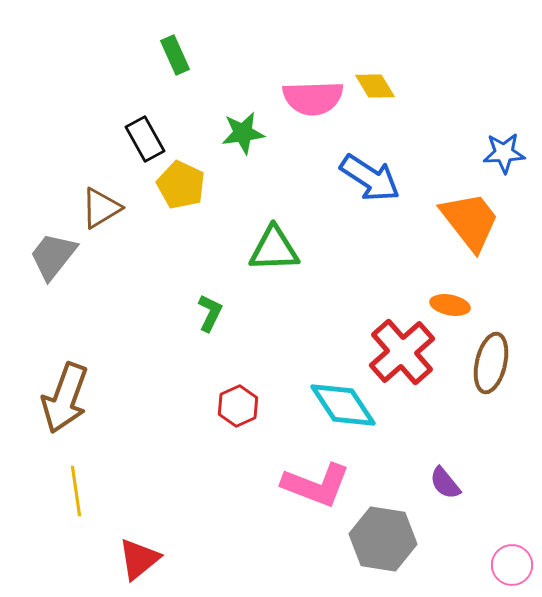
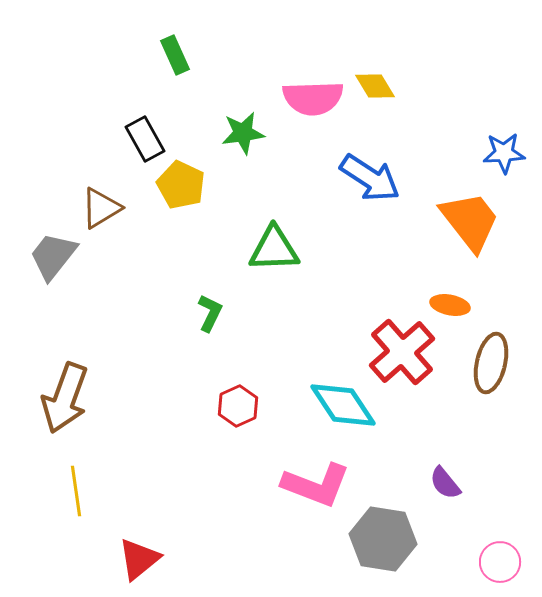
pink circle: moved 12 px left, 3 px up
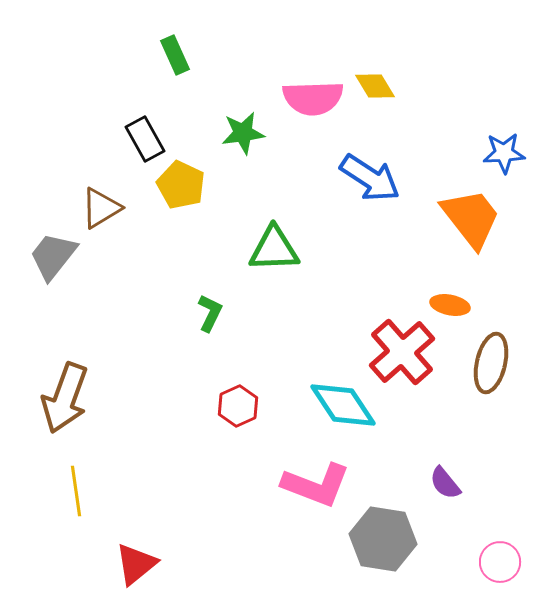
orange trapezoid: moved 1 px right, 3 px up
red triangle: moved 3 px left, 5 px down
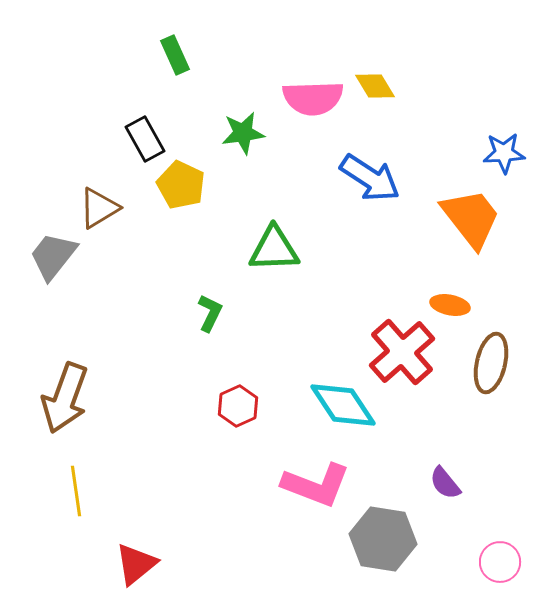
brown triangle: moved 2 px left
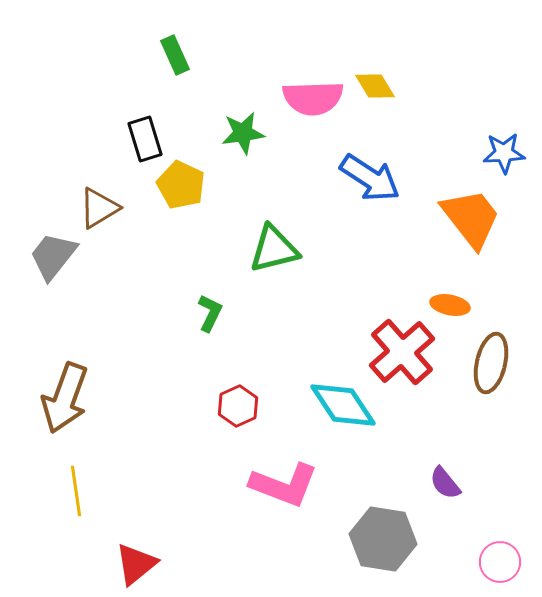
black rectangle: rotated 12 degrees clockwise
green triangle: rotated 12 degrees counterclockwise
pink L-shape: moved 32 px left
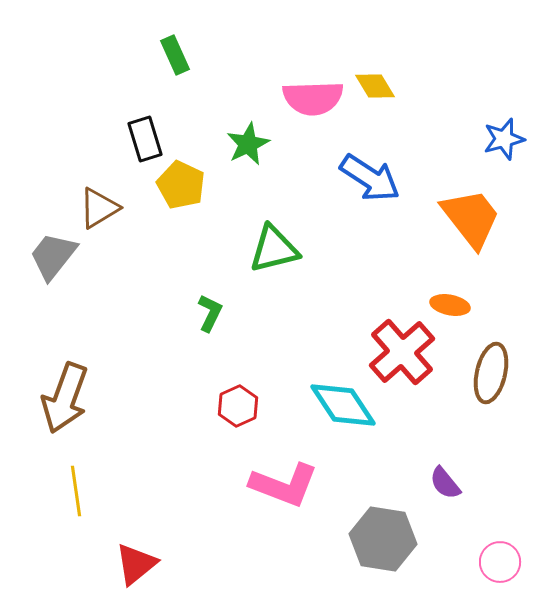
green star: moved 5 px right, 11 px down; rotated 18 degrees counterclockwise
blue star: moved 14 px up; rotated 12 degrees counterclockwise
brown ellipse: moved 10 px down
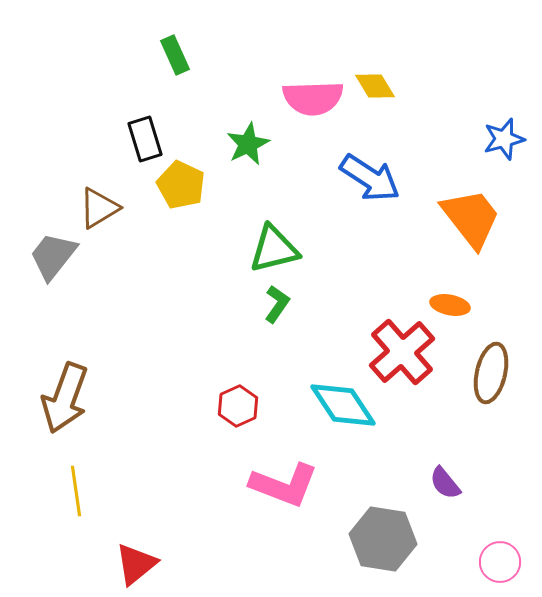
green L-shape: moved 67 px right, 9 px up; rotated 9 degrees clockwise
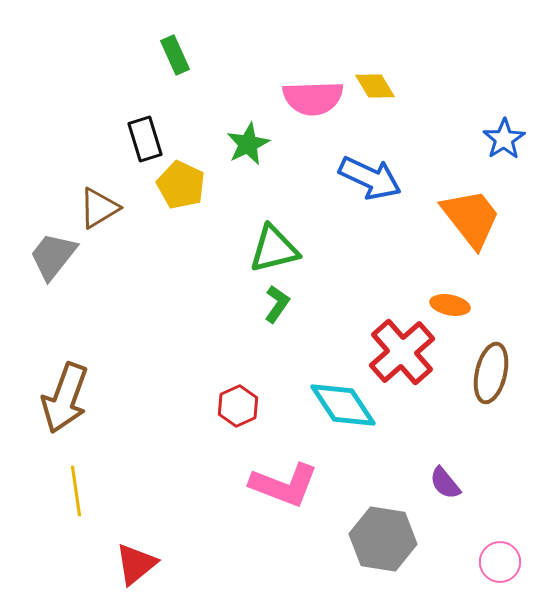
blue star: rotated 18 degrees counterclockwise
blue arrow: rotated 8 degrees counterclockwise
